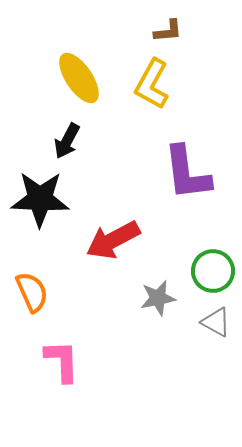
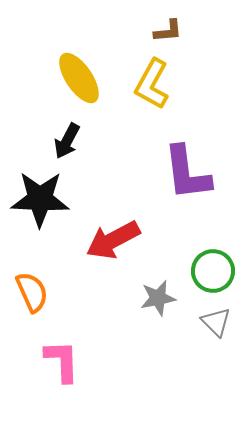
gray triangle: rotated 16 degrees clockwise
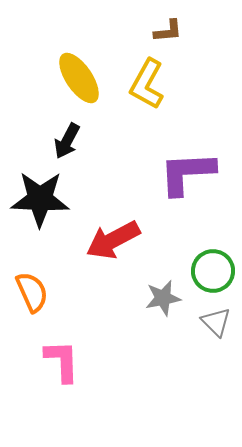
yellow L-shape: moved 5 px left
purple L-shape: rotated 94 degrees clockwise
gray star: moved 5 px right
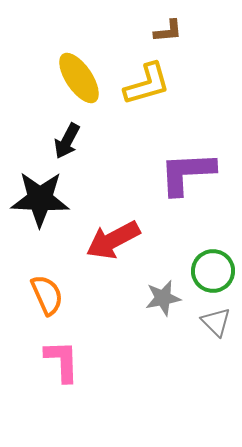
yellow L-shape: rotated 135 degrees counterclockwise
orange semicircle: moved 15 px right, 3 px down
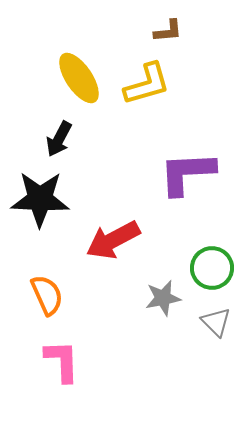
black arrow: moved 8 px left, 2 px up
green circle: moved 1 px left, 3 px up
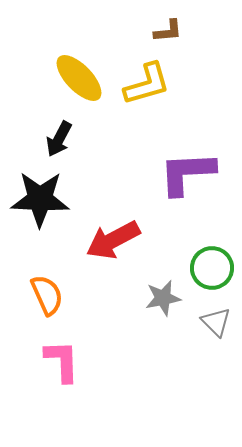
yellow ellipse: rotated 10 degrees counterclockwise
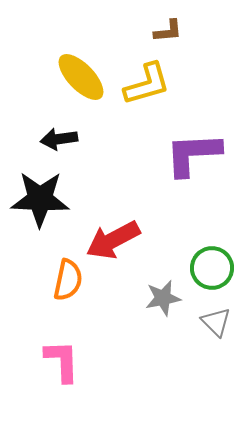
yellow ellipse: moved 2 px right, 1 px up
black arrow: rotated 54 degrees clockwise
purple L-shape: moved 6 px right, 19 px up
orange semicircle: moved 21 px right, 15 px up; rotated 36 degrees clockwise
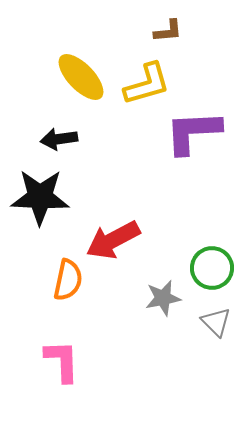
purple L-shape: moved 22 px up
black star: moved 2 px up
